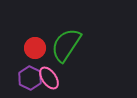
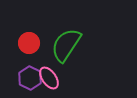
red circle: moved 6 px left, 5 px up
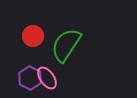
red circle: moved 4 px right, 7 px up
pink ellipse: moved 2 px left
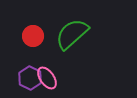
green semicircle: moved 6 px right, 11 px up; rotated 15 degrees clockwise
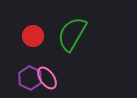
green semicircle: rotated 18 degrees counterclockwise
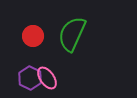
green semicircle: rotated 6 degrees counterclockwise
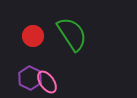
green semicircle: rotated 123 degrees clockwise
pink ellipse: moved 4 px down
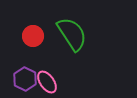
purple hexagon: moved 5 px left, 1 px down
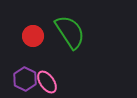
green semicircle: moved 2 px left, 2 px up
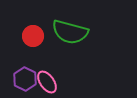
green semicircle: rotated 138 degrees clockwise
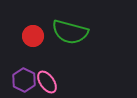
purple hexagon: moved 1 px left, 1 px down
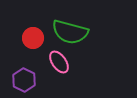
red circle: moved 2 px down
pink ellipse: moved 12 px right, 20 px up
